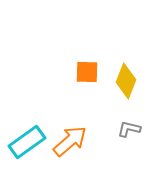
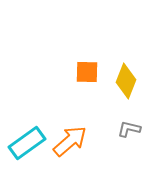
cyan rectangle: moved 1 px down
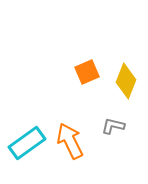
orange square: rotated 25 degrees counterclockwise
gray L-shape: moved 16 px left, 3 px up
orange arrow: rotated 75 degrees counterclockwise
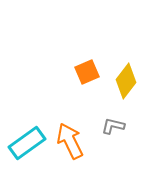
yellow diamond: rotated 16 degrees clockwise
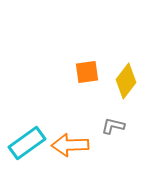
orange square: rotated 15 degrees clockwise
orange arrow: moved 4 px down; rotated 66 degrees counterclockwise
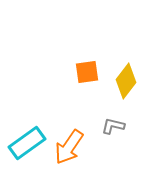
orange arrow: moved 1 px left, 2 px down; rotated 54 degrees counterclockwise
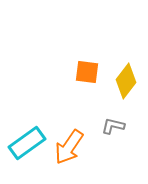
orange square: rotated 15 degrees clockwise
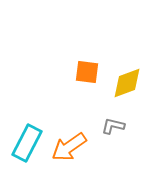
yellow diamond: moved 1 px right, 2 px down; rotated 32 degrees clockwise
cyan rectangle: rotated 27 degrees counterclockwise
orange arrow: rotated 21 degrees clockwise
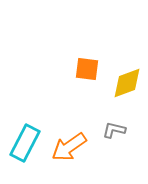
orange square: moved 3 px up
gray L-shape: moved 1 px right, 4 px down
cyan rectangle: moved 2 px left
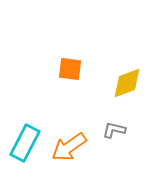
orange square: moved 17 px left
